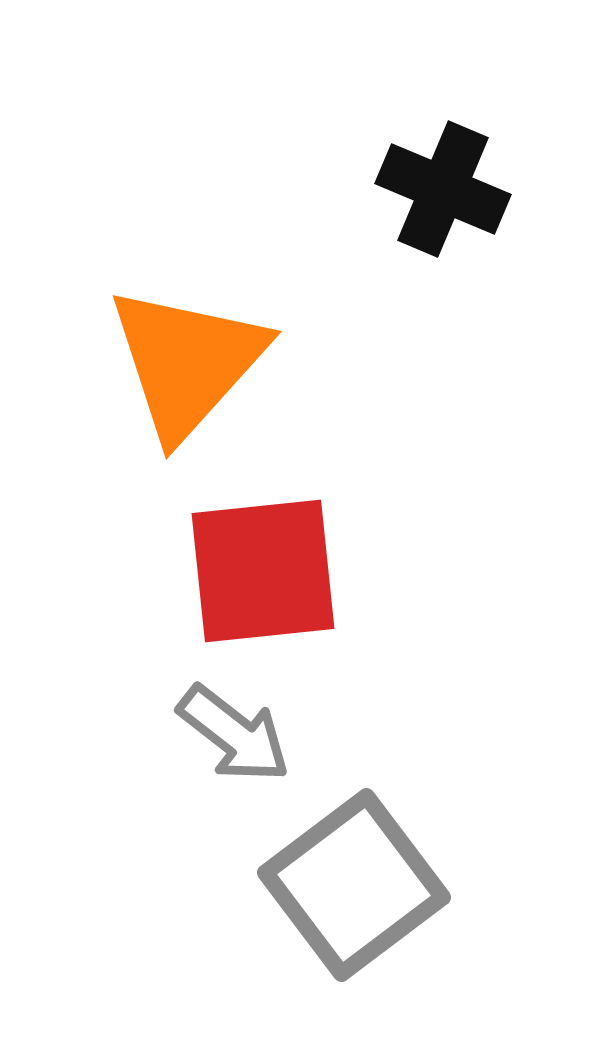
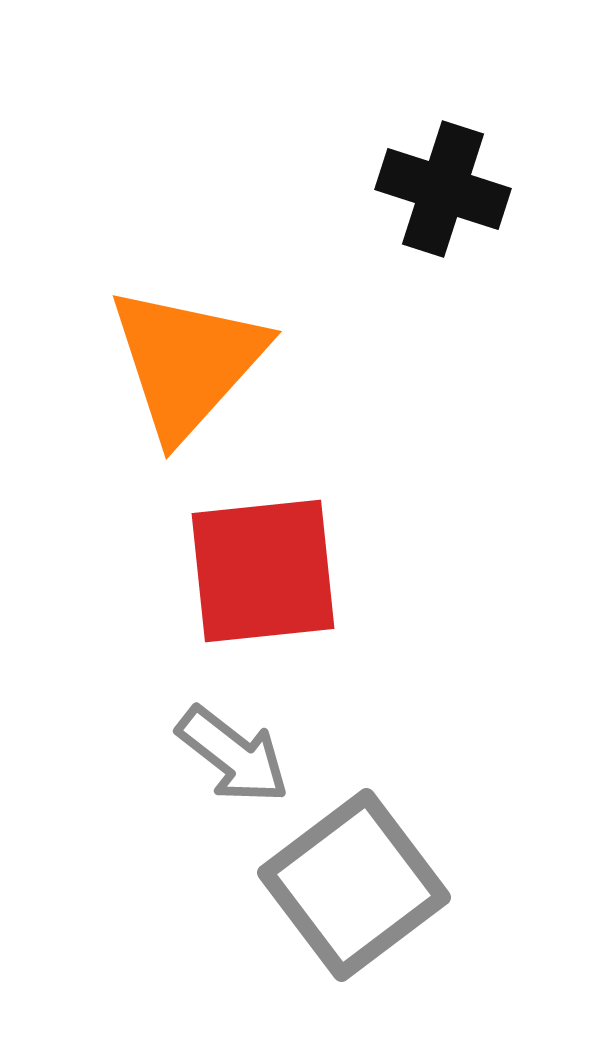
black cross: rotated 5 degrees counterclockwise
gray arrow: moved 1 px left, 21 px down
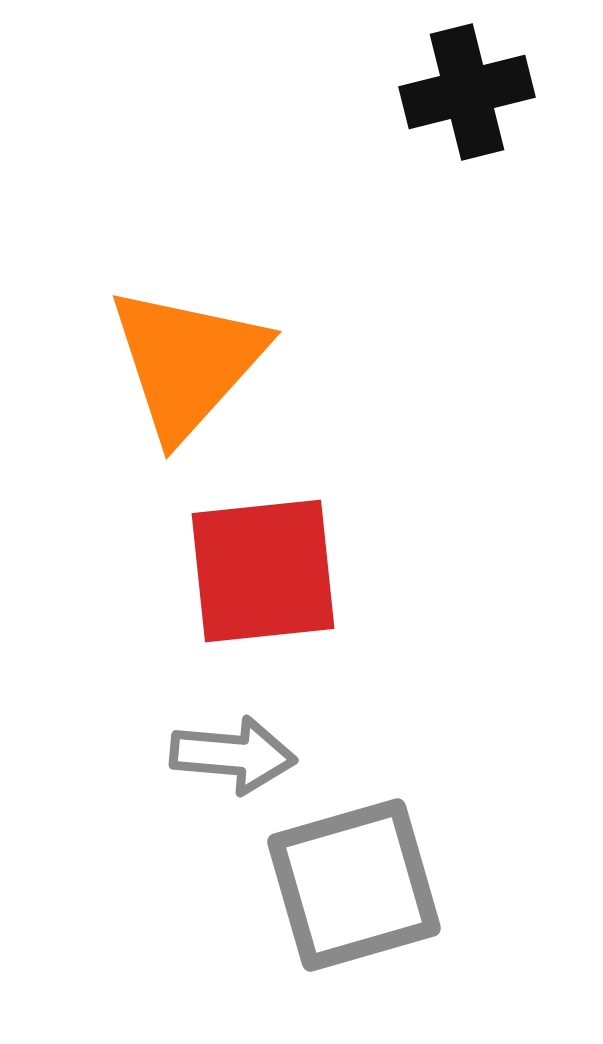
black cross: moved 24 px right, 97 px up; rotated 32 degrees counterclockwise
gray arrow: rotated 33 degrees counterclockwise
gray square: rotated 21 degrees clockwise
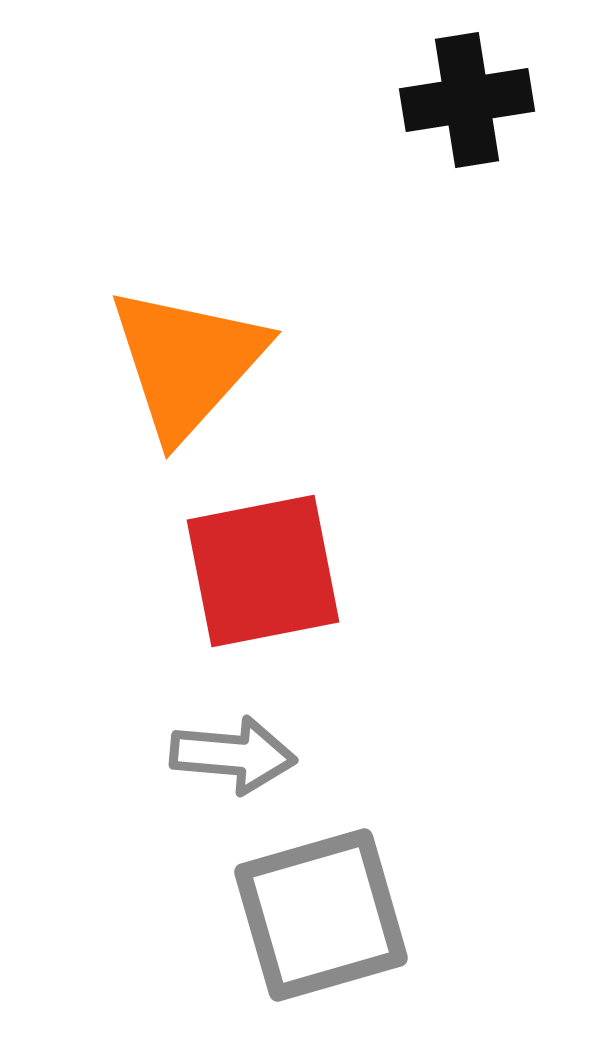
black cross: moved 8 px down; rotated 5 degrees clockwise
red square: rotated 5 degrees counterclockwise
gray square: moved 33 px left, 30 px down
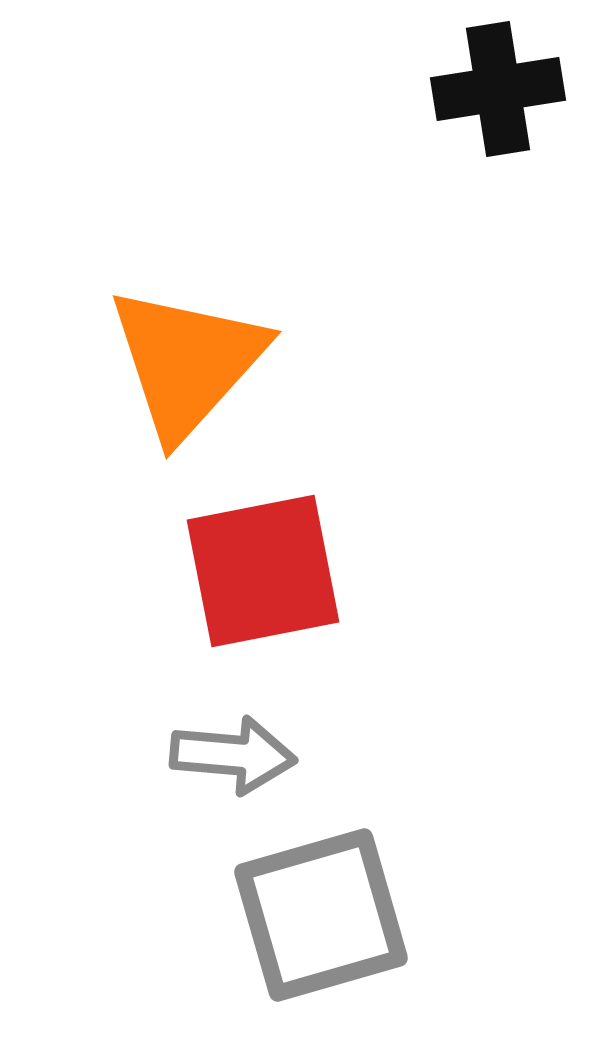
black cross: moved 31 px right, 11 px up
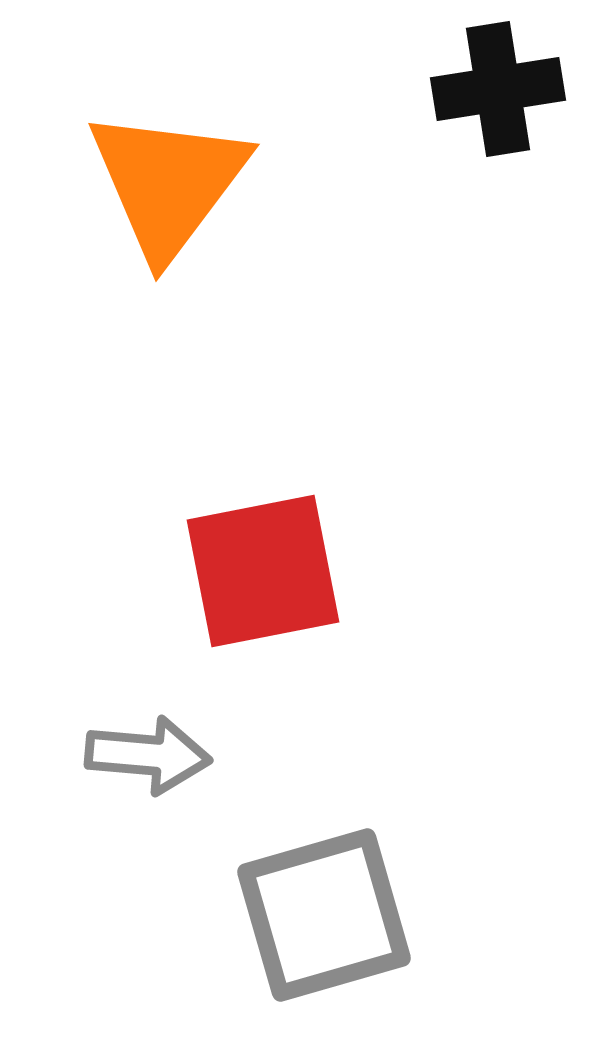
orange triangle: moved 19 px left, 179 px up; rotated 5 degrees counterclockwise
gray arrow: moved 85 px left
gray square: moved 3 px right
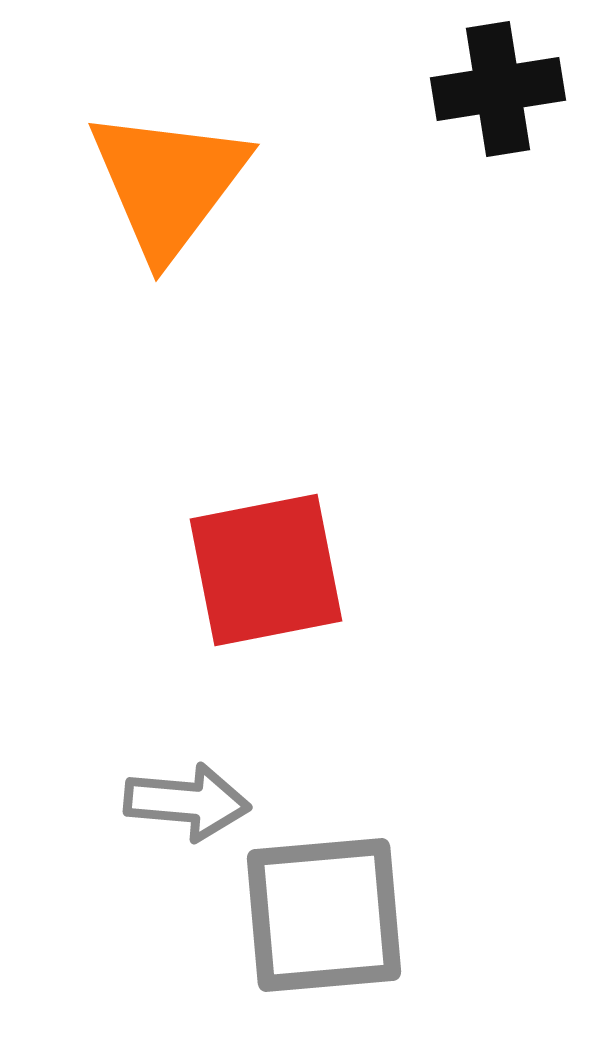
red square: moved 3 px right, 1 px up
gray arrow: moved 39 px right, 47 px down
gray square: rotated 11 degrees clockwise
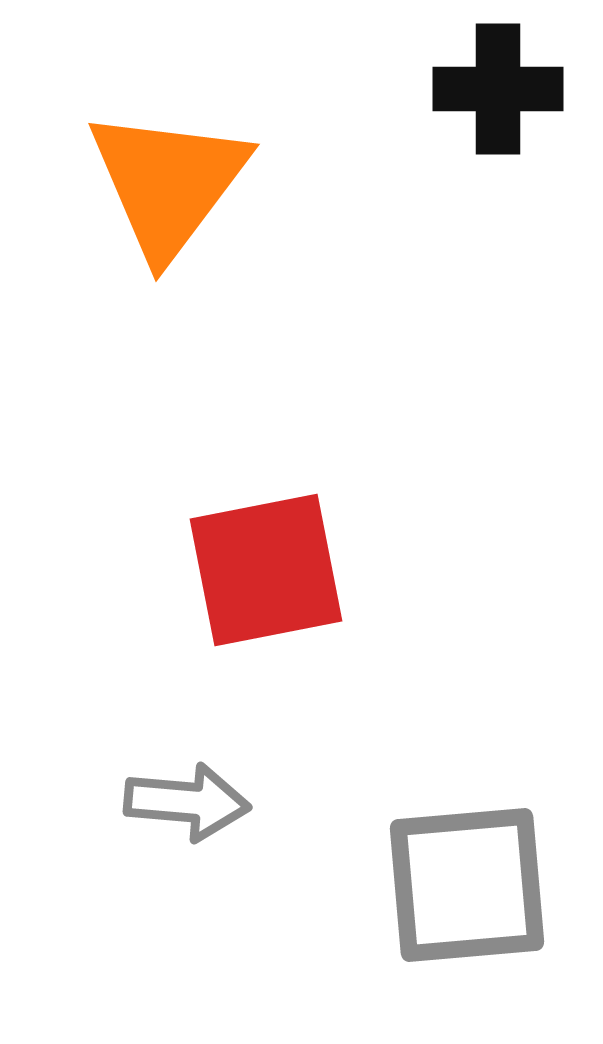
black cross: rotated 9 degrees clockwise
gray square: moved 143 px right, 30 px up
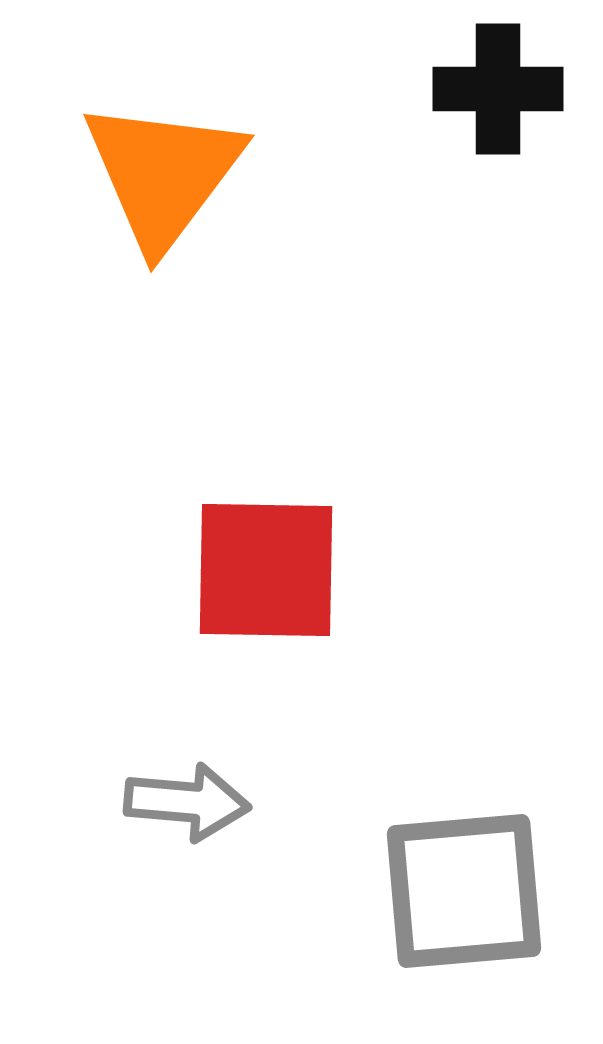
orange triangle: moved 5 px left, 9 px up
red square: rotated 12 degrees clockwise
gray square: moved 3 px left, 6 px down
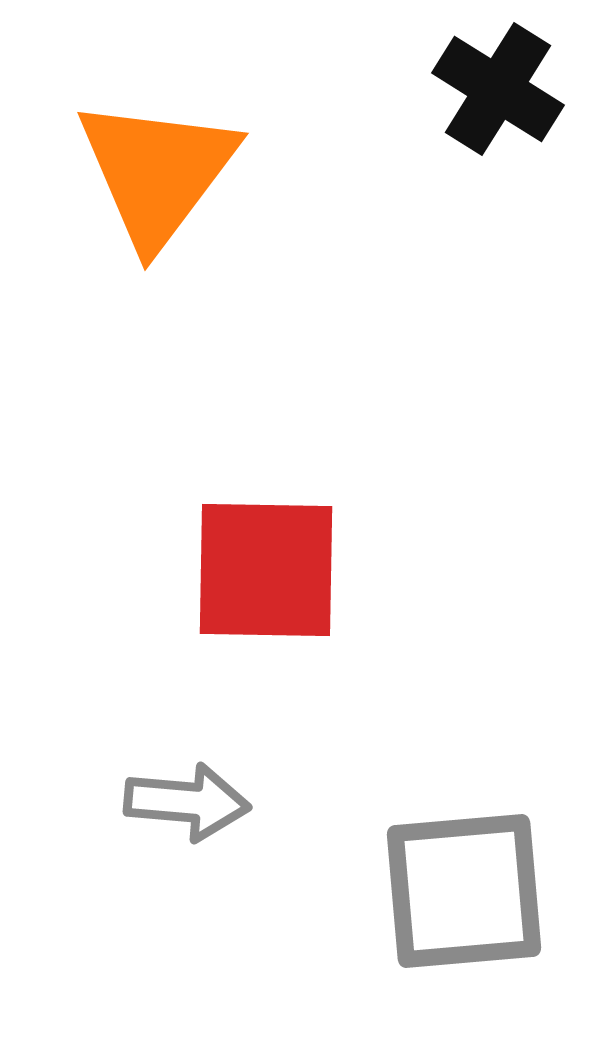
black cross: rotated 32 degrees clockwise
orange triangle: moved 6 px left, 2 px up
